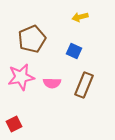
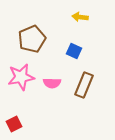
yellow arrow: rotated 21 degrees clockwise
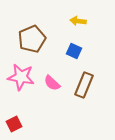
yellow arrow: moved 2 px left, 4 px down
pink star: rotated 20 degrees clockwise
pink semicircle: rotated 42 degrees clockwise
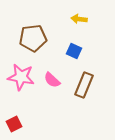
yellow arrow: moved 1 px right, 2 px up
brown pentagon: moved 1 px right, 1 px up; rotated 16 degrees clockwise
pink semicircle: moved 3 px up
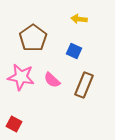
brown pentagon: rotated 28 degrees counterclockwise
red square: rotated 35 degrees counterclockwise
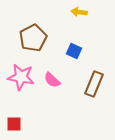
yellow arrow: moved 7 px up
brown pentagon: rotated 8 degrees clockwise
brown rectangle: moved 10 px right, 1 px up
red square: rotated 28 degrees counterclockwise
